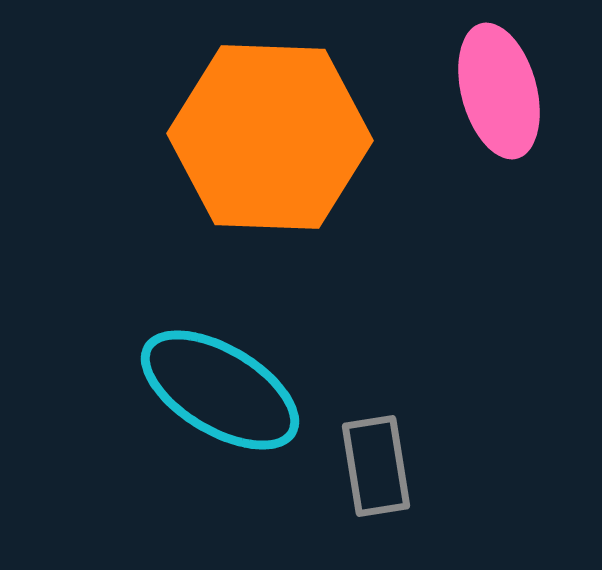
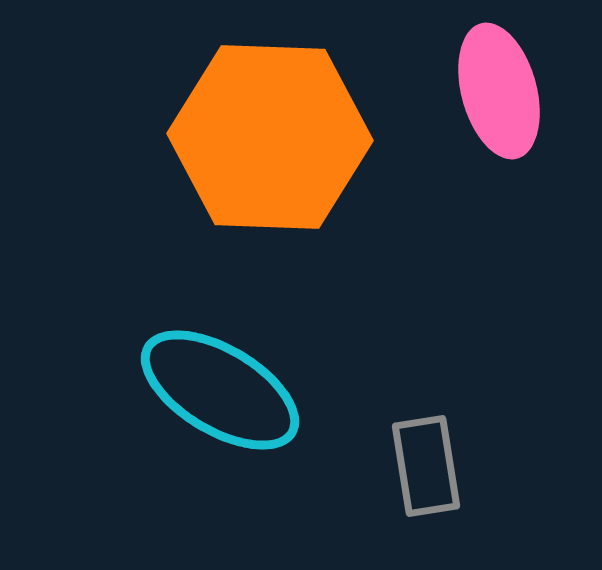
gray rectangle: moved 50 px right
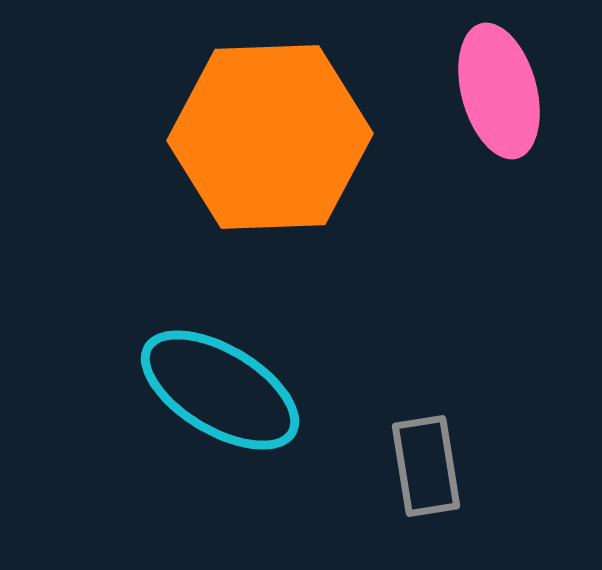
orange hexagon: rotated 4 degrees counterclockwise
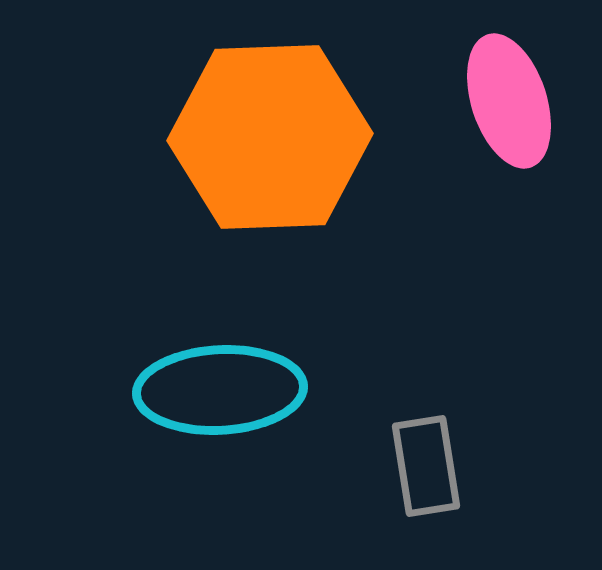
pink ellipse: moved 10 px right, 10 px down; rotated 3 degrees counterclockwise
cyan ellipse: rotated 34 degrees counterclockwise
